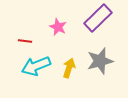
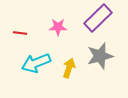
pink star: rotated 24 degrees counterclockwise
red line: moved 5 px left, 8 px up
gray star: moved 5 px up
cyan arrow: moved 3 px up
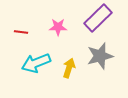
red line: moved 1 px right, 1 px up
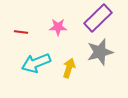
gray star: moved 4 px up
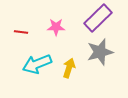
pink star: moved 2 px left
cyan arrow: moved 1 px right, 1 px down
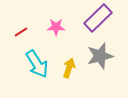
red line: rotated 40 degrees counterclockwise
gray star: moved 4 px down
cyan arrow: rotated 100 degrees counterclockwise
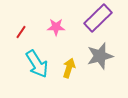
red line: rotated 24 degrees counterclockwise
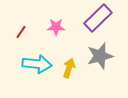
cyan arrow: rotated 52 degrees counterclockwise
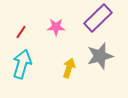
cyan arrow: moved 15 px left; rotated 80 degrees counterclockwise
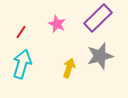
pink star: moved 1 px right, 3 px up; rotated 24 degrees clockwise
